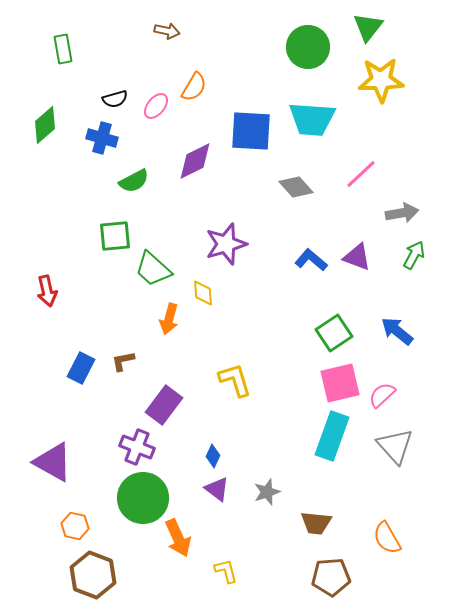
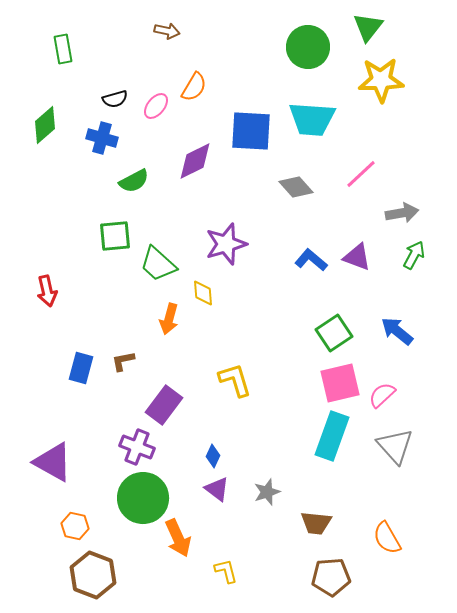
green trapezoid at (153, 269): moved 5 px right, 5 px up
blue rectangle at (81, 368): rotated 12 degrees counterclockwise
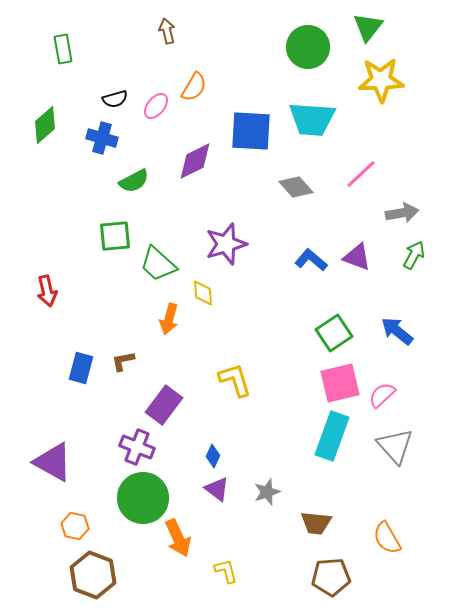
brown arrow at (167, 31): rotated 115 degrees counterclockwise
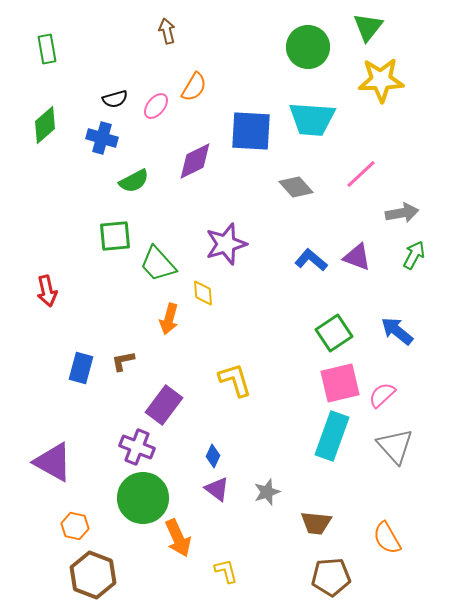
green rectangle at (63, 49): moved 16 px left
green trapezoid at (158, 264): rotated 6 degrees clockwise
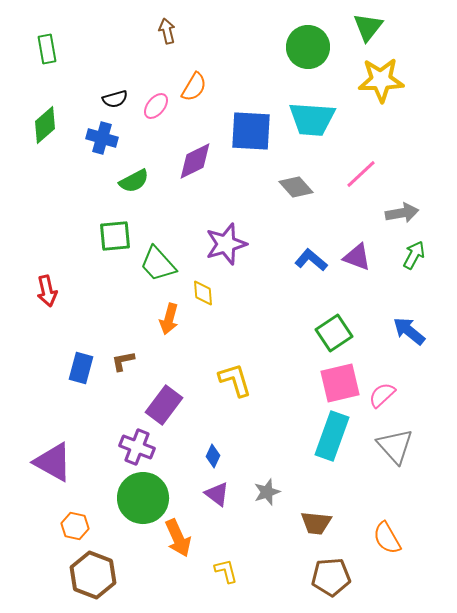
blue arrow at (397, 331): moved 12 px right
purple triangle at (217, 489): moved 5 px down
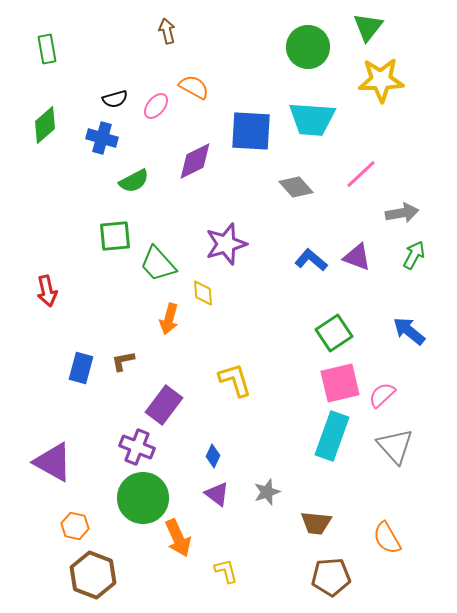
orange semicircle at (194, 87): rotated 92 degrees counterclockwise
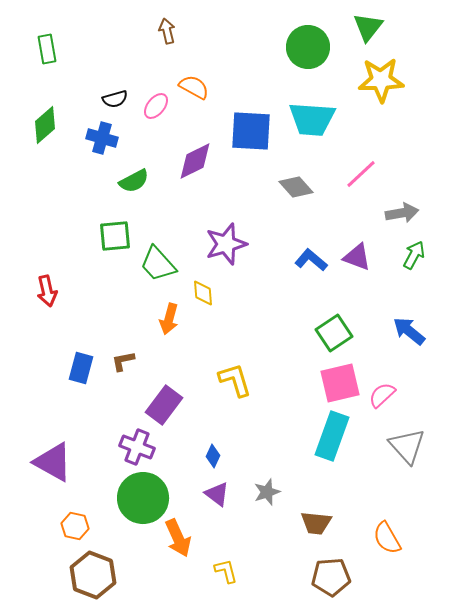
gray triangle at (395, 446): moved 12 px right
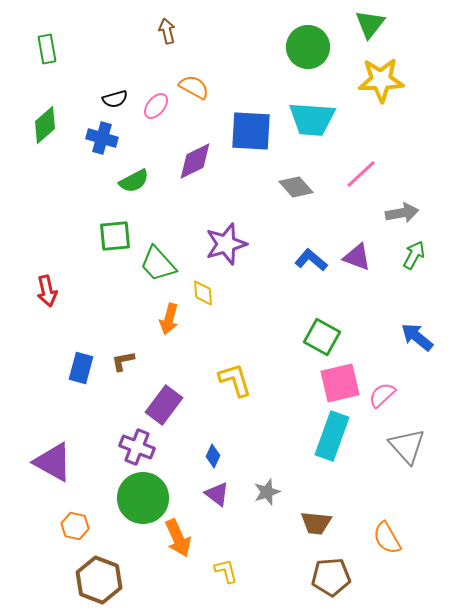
green triangle at (368, 27): moved 2 px right, 3 px up
blue arrow at (409, 331): moved 8 px right, 6 px down
green square at (334, 333): moved 12 px left, 4 px down; rotated 27 degrees counterclockwise
brown hexagon at (93, 575): moved 6 px right, 5 px down
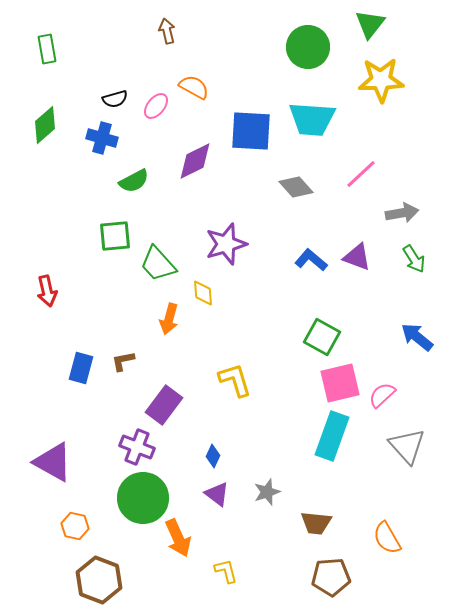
green arrow at (414, 255): moved 4 px down; rotated 120 degrees clockwise
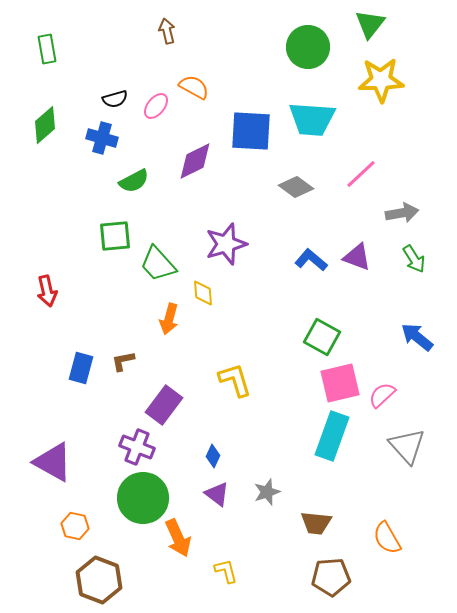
gray diamond at (296, 187): rotated 12 degrees counterclockwise
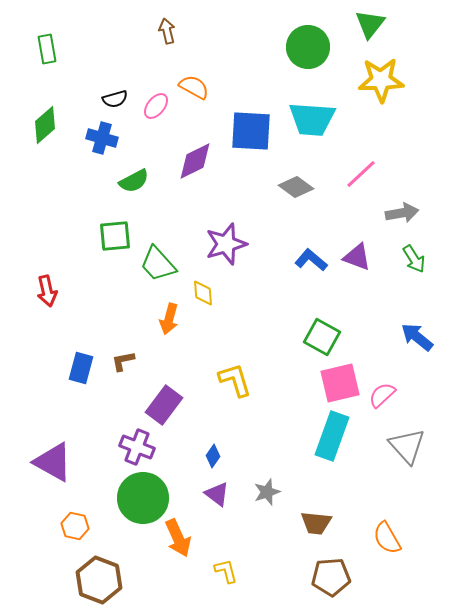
blue diamond at (213, 456): rotated 10 degrees clockwise
